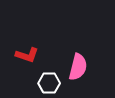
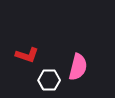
white hexagon: moved 3 px up
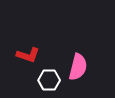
red L-shape: moved 1 px right
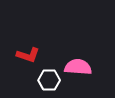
pink semicircle: rotated 100 degrees counterclockwise
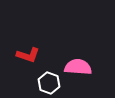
white hexagon: moved 3 px down; rotated 20 degrees clockwise
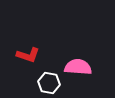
white hexagon: rotated 10 degrees counterclockwise
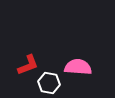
red L-shape: moved 10 px down; rotated 40 degrees counterclockwise
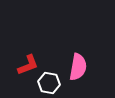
pink semicircle: rotated 96 degrees clockwise
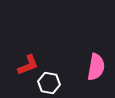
pink semicircle: moved 18 px right
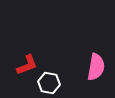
red L-shape: moved 1 px left
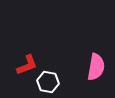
white hexagon: moved 1 px left, 1 px up
